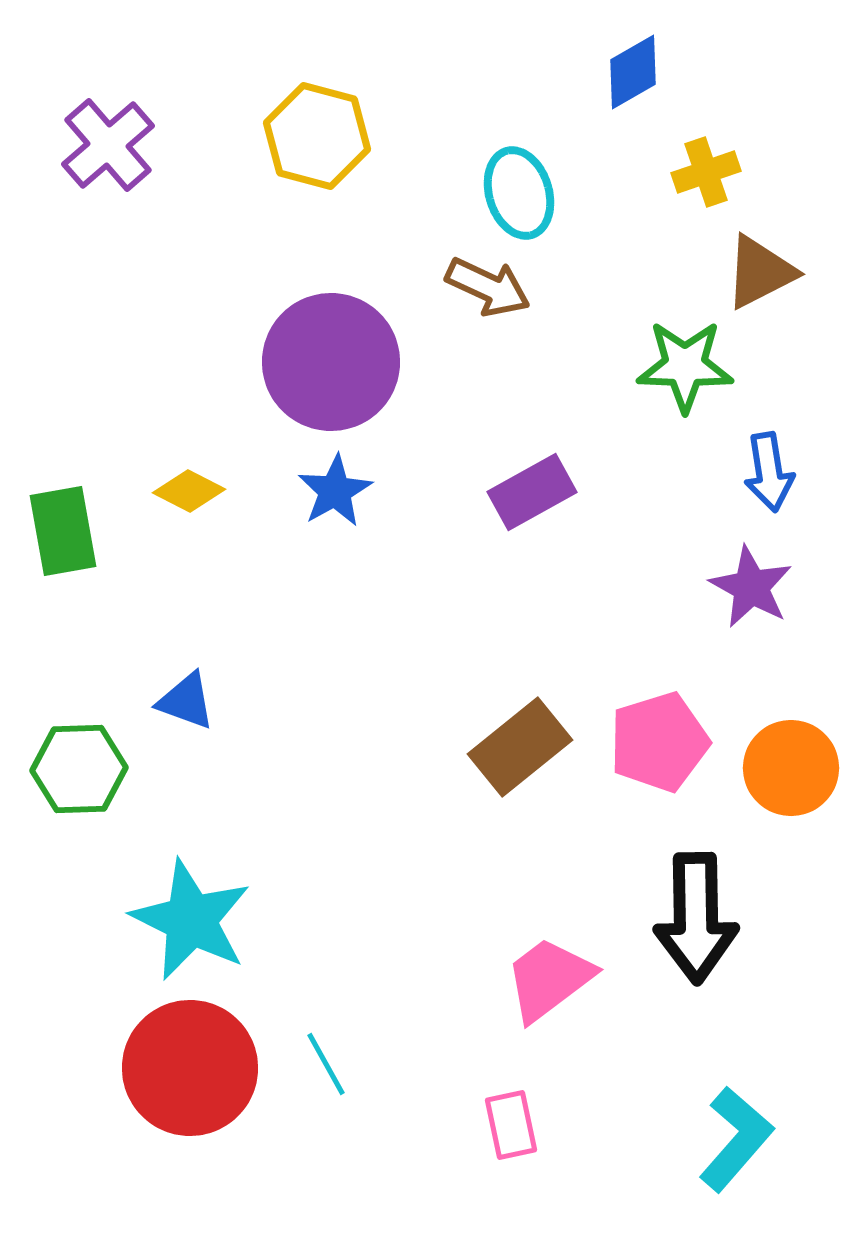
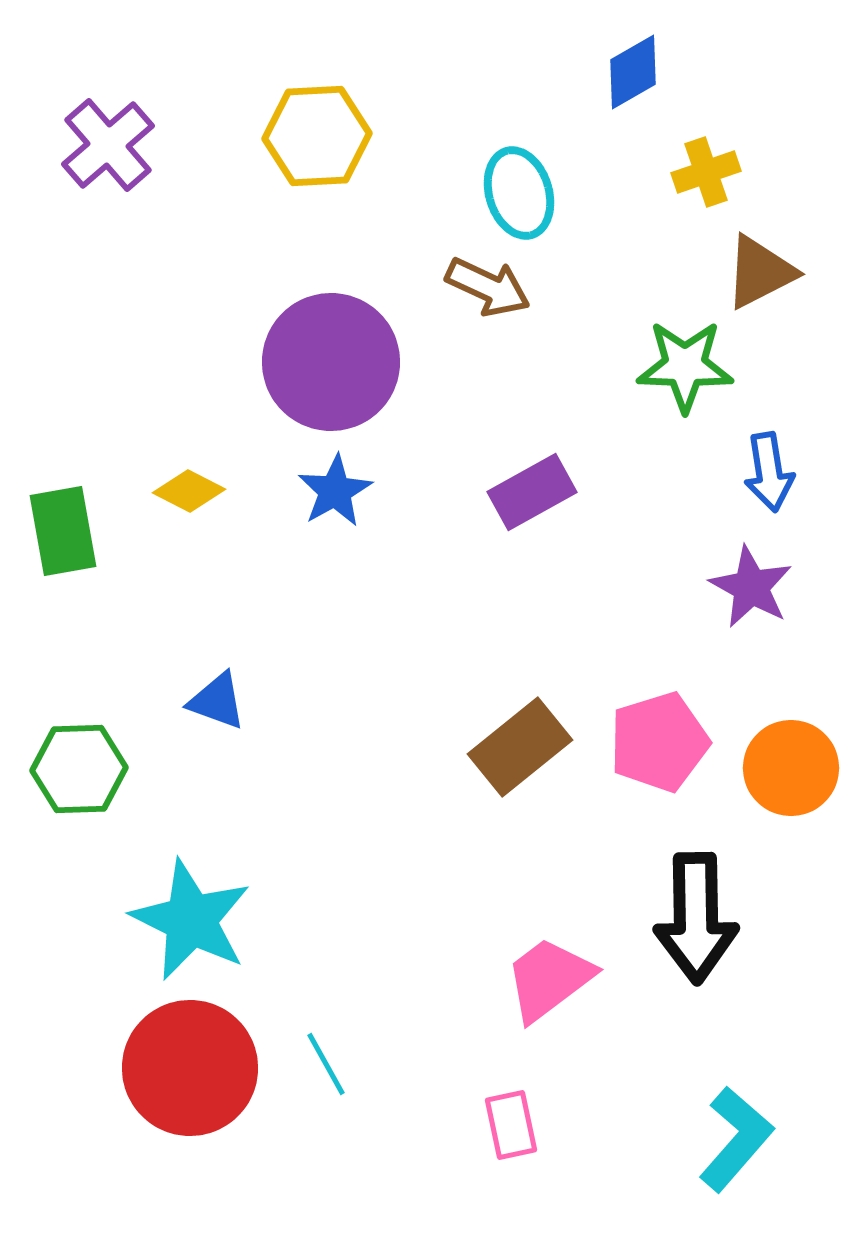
yellow hexagon: rotated 18 degrees counterclockwise
blue triangle: moved 31 px right
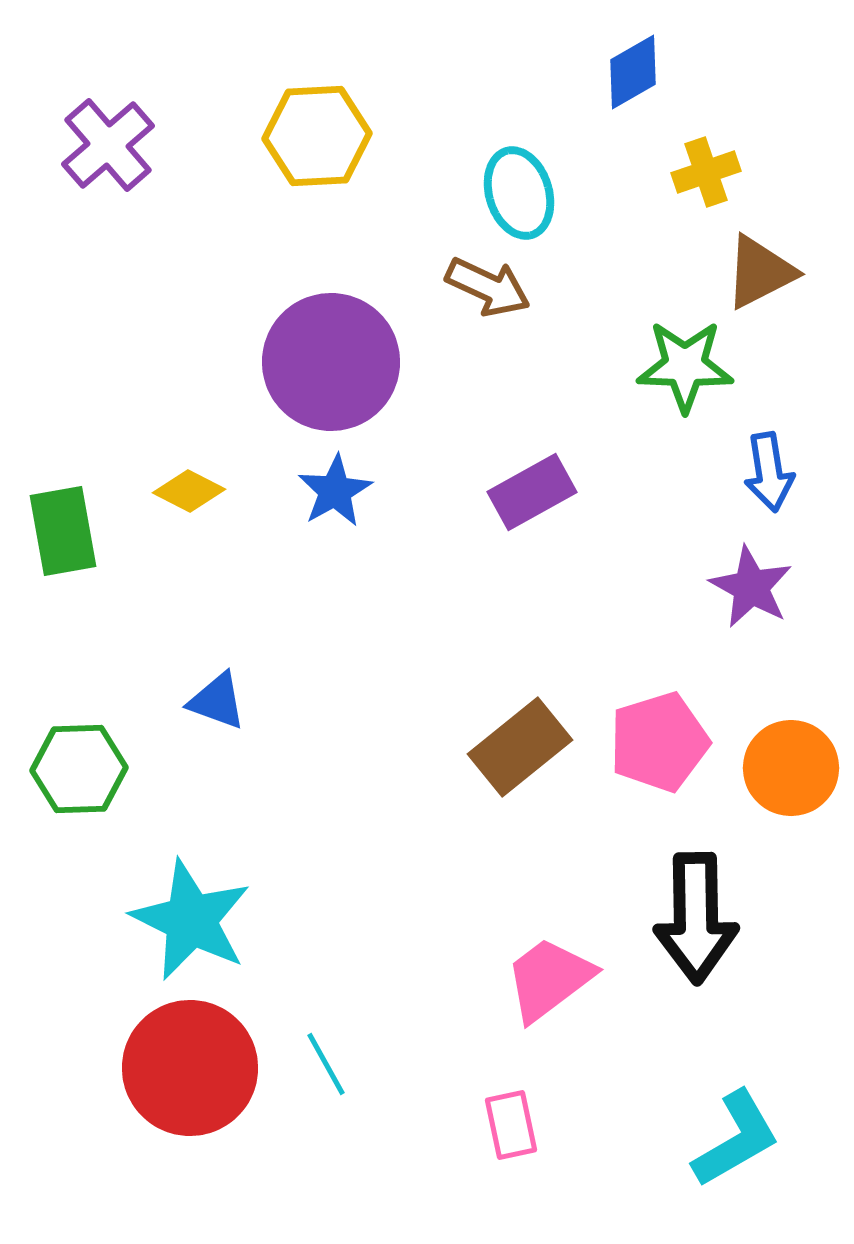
cyan L-shape: rotated 19 degrees clockwise
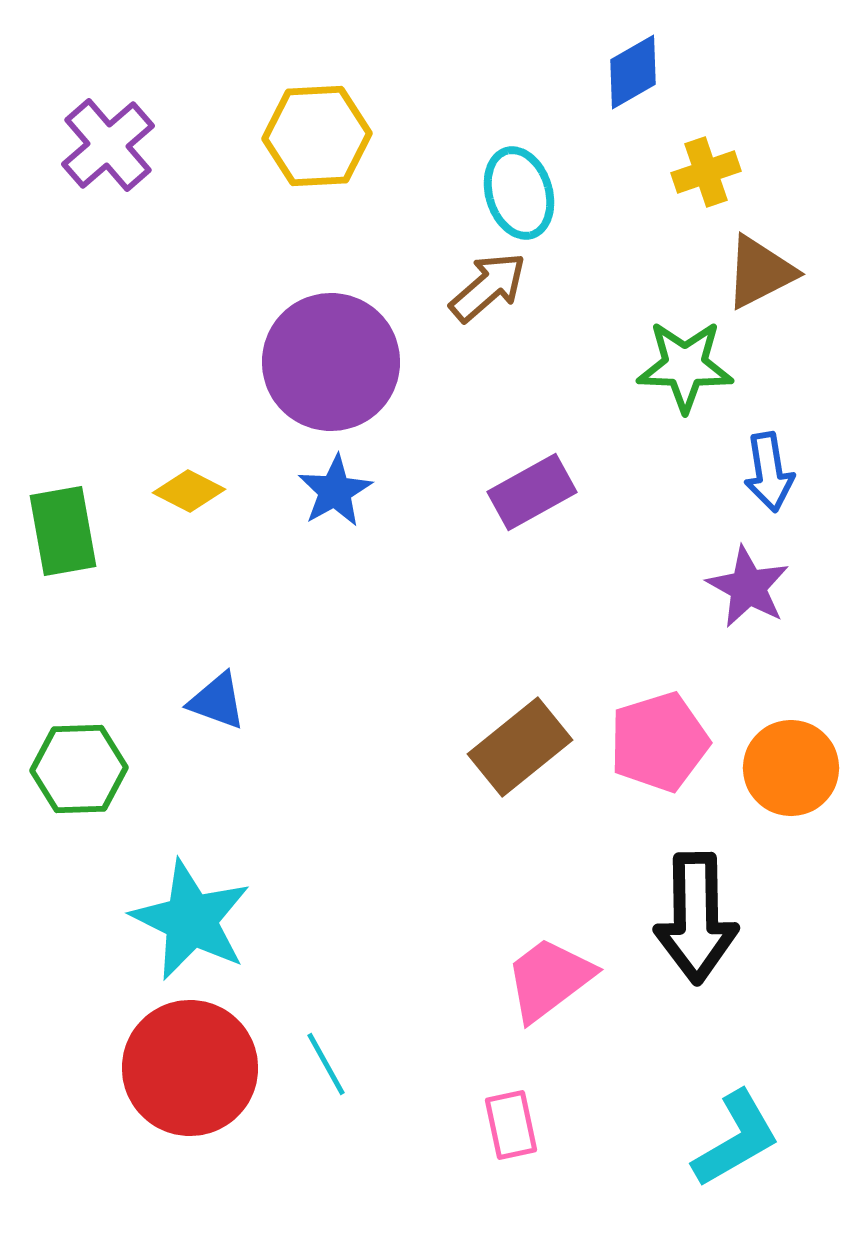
brown arrow: rotated 66 degrees counterclockwise
purple star: moved 3 px left
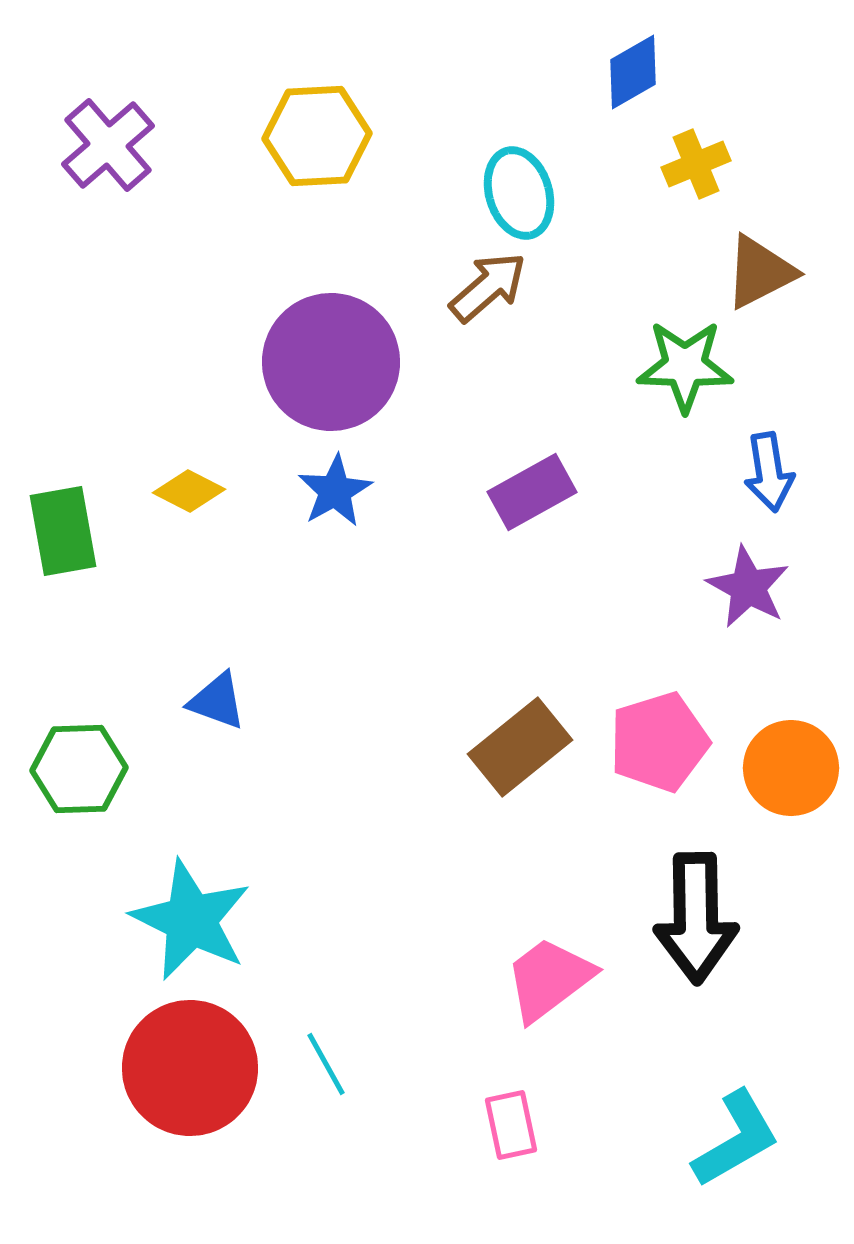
yellow cross: moved 10 px left, 8 px up; rotated 4 degrees counterclockwise
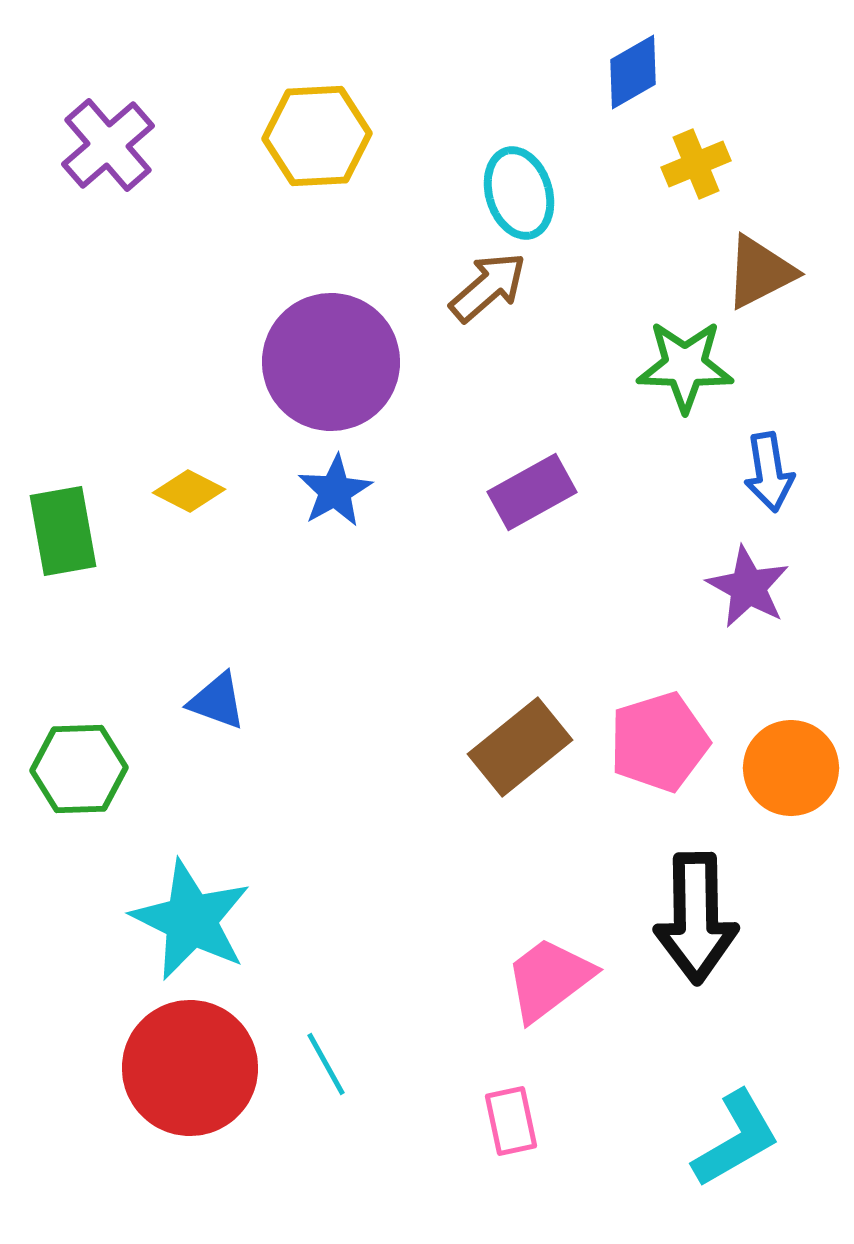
pink rectangle: moved 4 px up
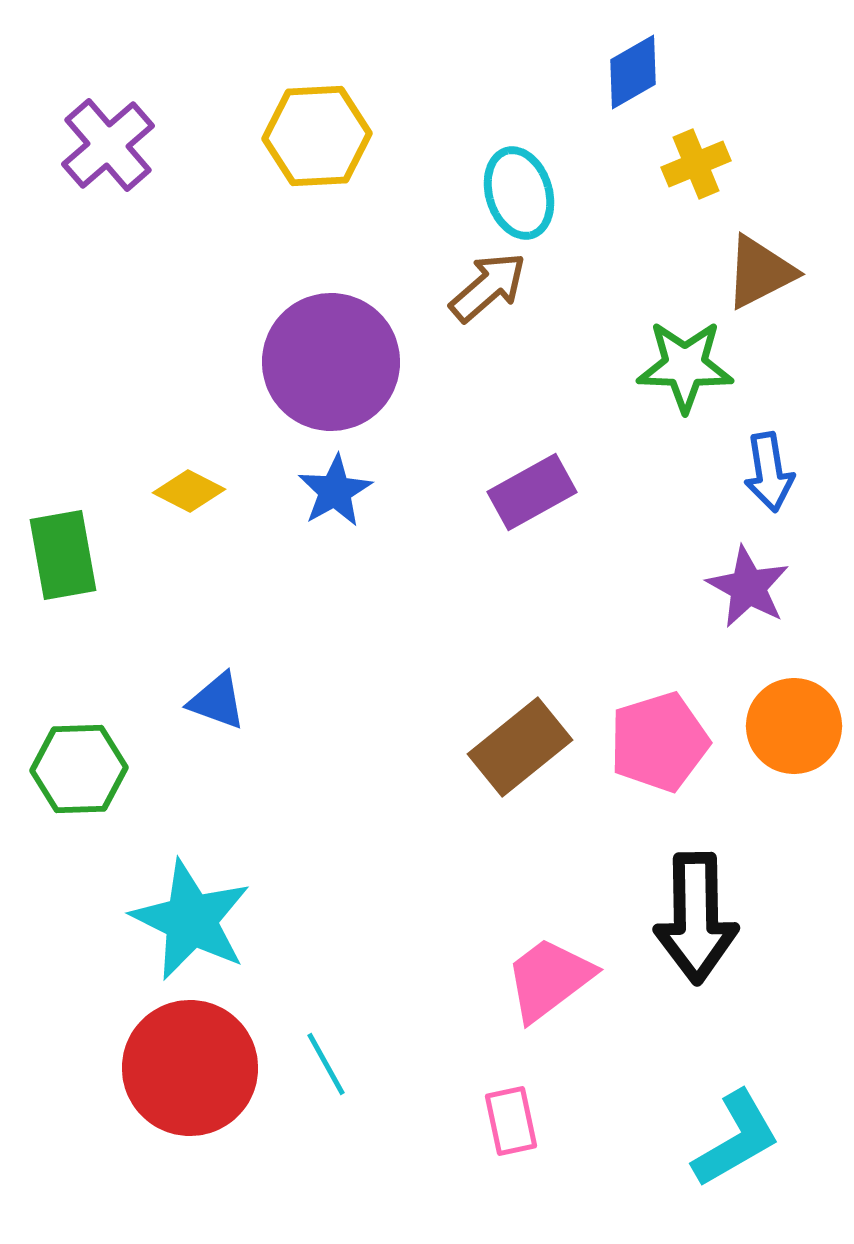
green rectangle: moved 24 px down
orange circle: moved 3 px right, 42 px up
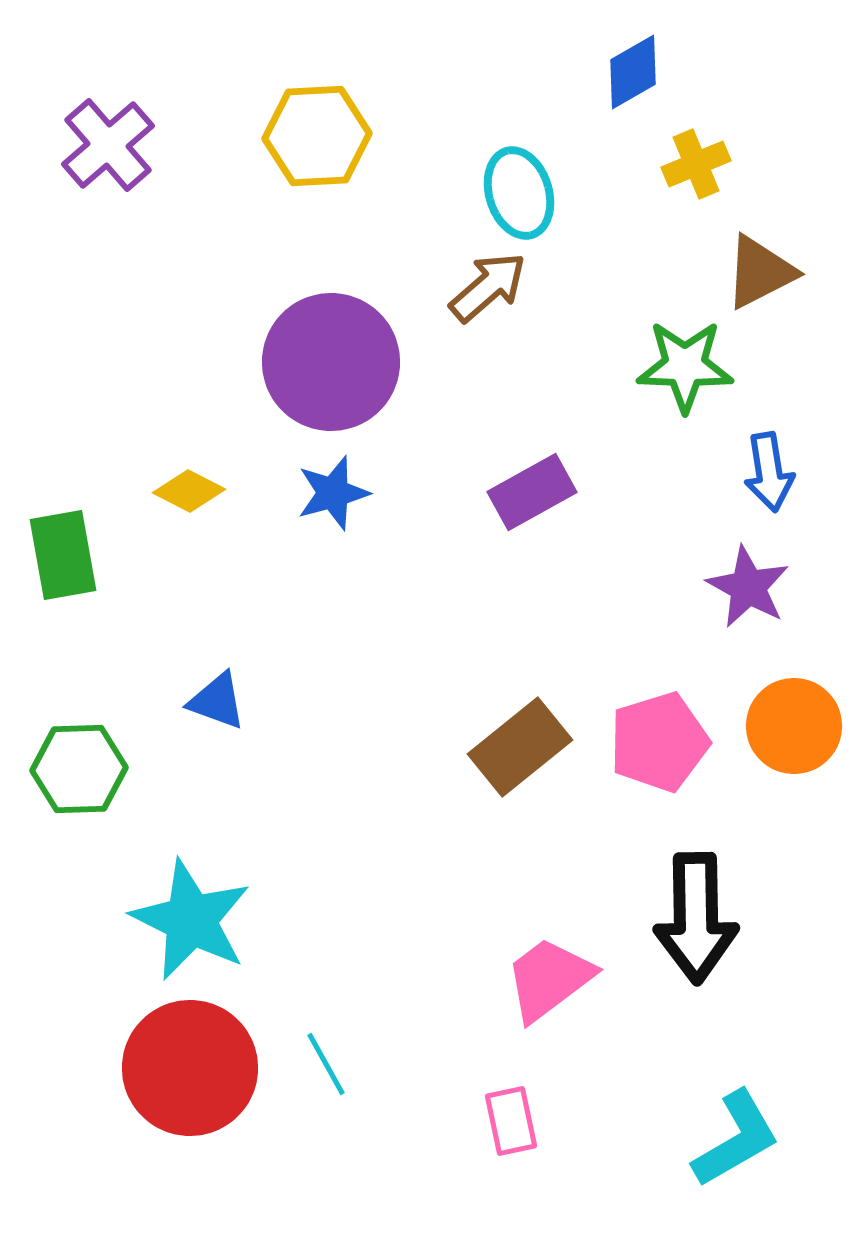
blue star: moved 2 px left, 2 px down; rotated 14 degrees clockwise
